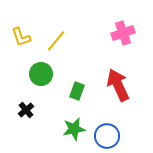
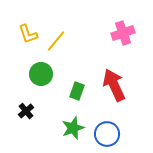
yellow L-shape: moved 7 px right, 3 px up
red arrow: moved 4 px left
black cross: moved 1 px down
green star: moved 1 px left, 1 px up; rotated 10 degrees counterclockwise
blue circle: moved 2 px up
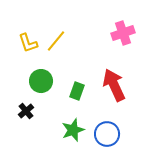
yellow L-shape: moved 9 px down
green circle: moved 7 px down
green star: moved 2 px down
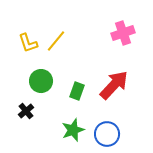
red arrow: rotated 68 degrees clockwise
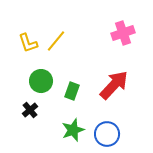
green rectangle: moved 5 px left
black cross: moved 4 px right, 1 px up
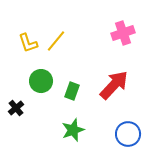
black cross: moved 14 px left, 2 px up
blue circle: moved 21 px right
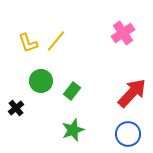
pink cross: rotated 15 degrees counterclockwise
red arrow: moved 18 px right, 8 px down
green rectangle: rotated 18 degrees clockwise
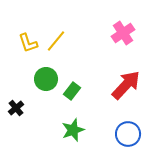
green circle: moved 5 px right, 2 px up
red arrow: moved 6 px left, 8 px up
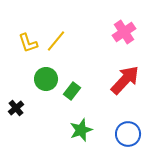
pink cross: moved 1 px right, 1 px up
red arrow: moved 1 px left, 5 px up
green star: moved 8 px right
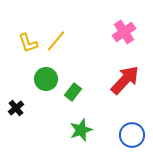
green rectangle: moved 1 px right, 1 px down
blue circle: moved 4 px right, 1 px down
